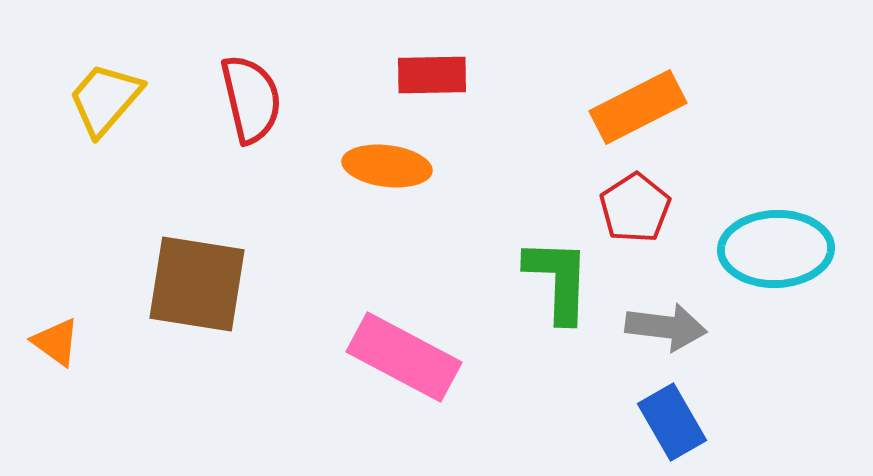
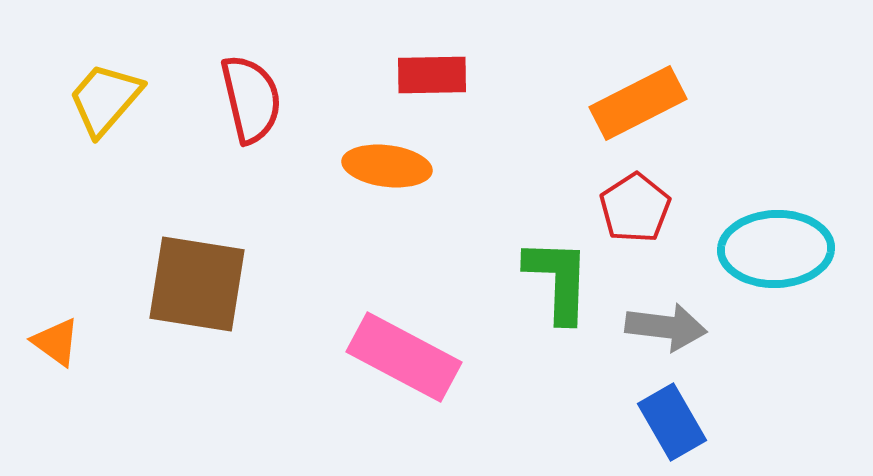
orange rectangle: moved 4 px up
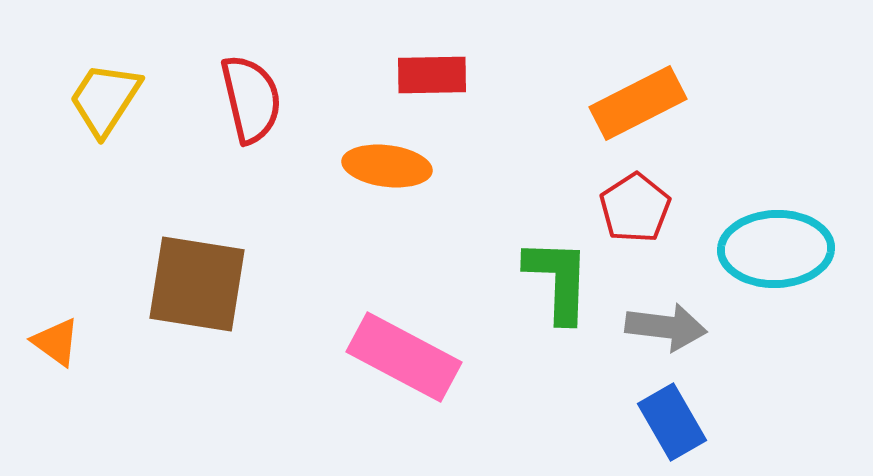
yellow trapezoid: rotated 8 degrees counterclockwise
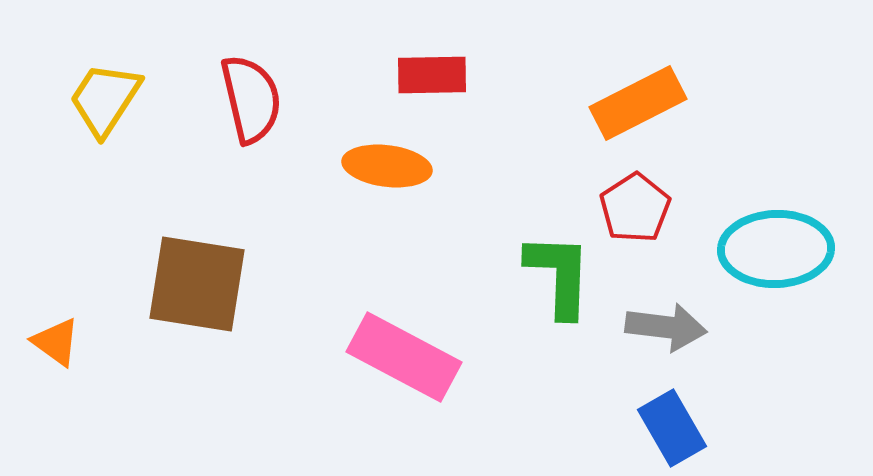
green L-shape: moved 1 px right, 5 px up
blue rectangle: moved 6 px down
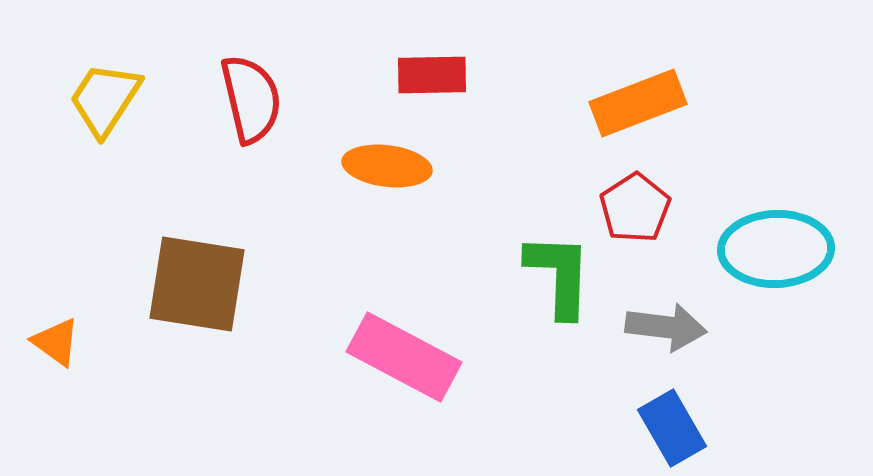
orange rectangle: rotated 6 degrees clockwise
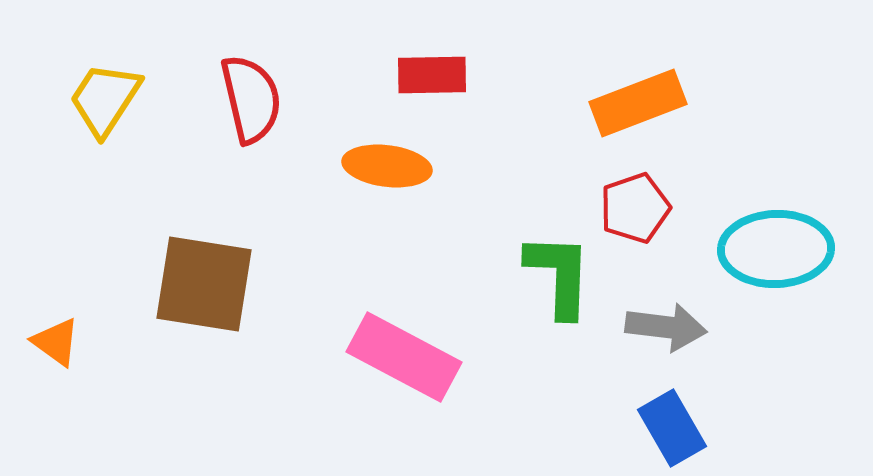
red pentagon: rotated 14 degrees clockwise
brown square: moved 7 px right
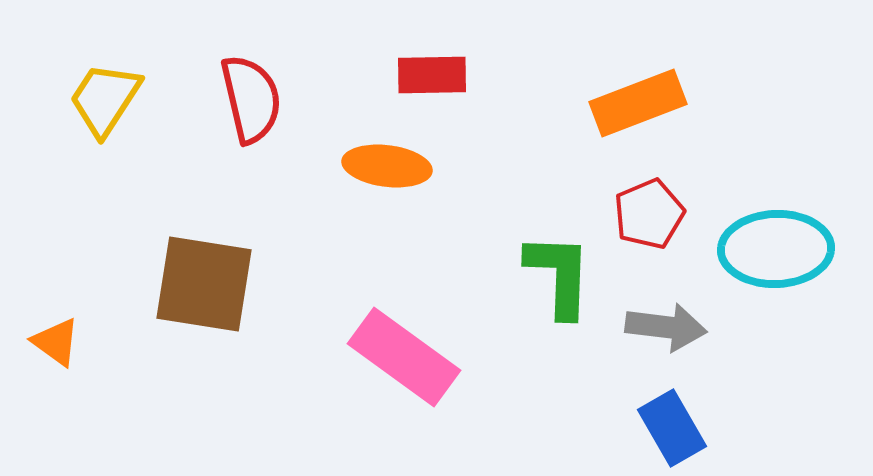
red pentagon: moved 14 px right, 6 px down; rotated 4 degrees counterclockwise
pink rectangle: rotated 8 degrees clockwise
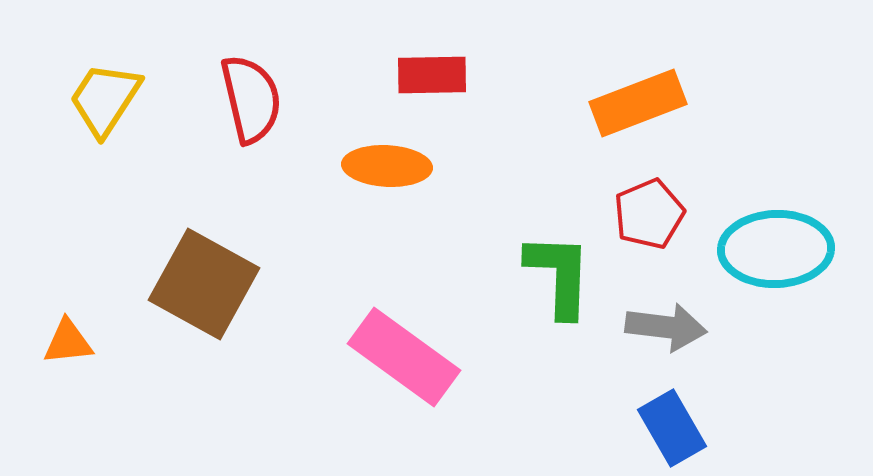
orange ellipse: rotated 4 degrees counterclockwise
brown square: rotated 20 degrees clockwise
orange triangle: moved 12 px right; rotated 42 degrees counterclockwise
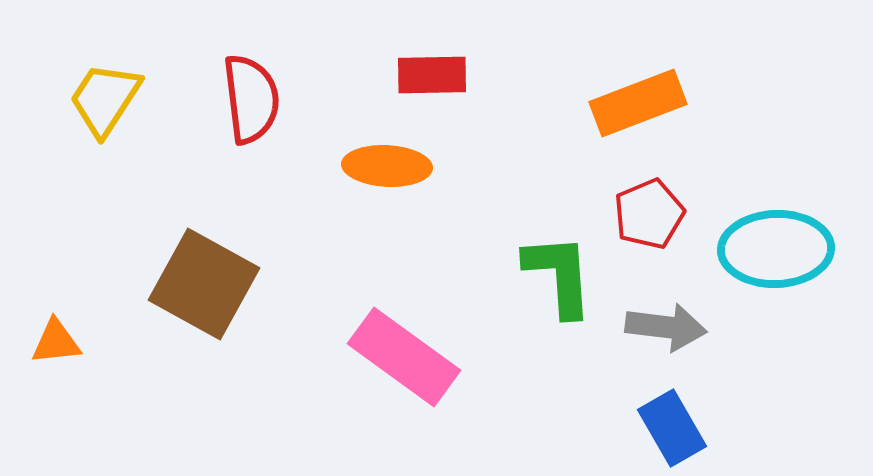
red semicircle: rotated 6 degrees clockwise
green L-shape: rotated 6 degrees counterclockwise
orange triangle: moved 12 px left
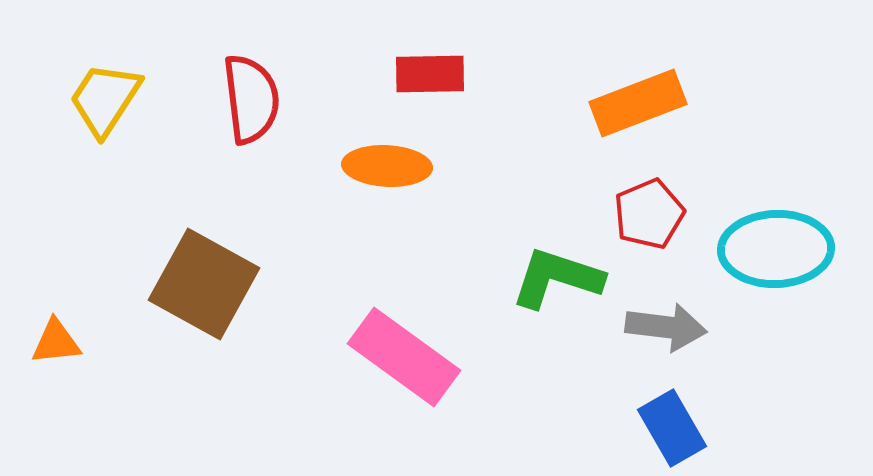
red rectangle: moved 2 px left, 1 px up
green L-shape: moved 2 px left, 3 px down; rotated 68 degrees counterclockwise
